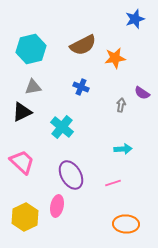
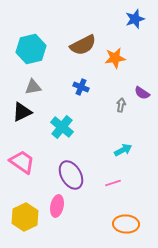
cyan arrow: moved 1 px down; rotated 24 degrees counterclockwise
pink trapezoid: rotated 8 degrees counterclockwise
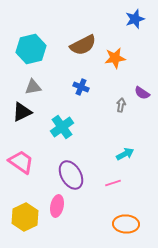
cyan cross: rotated 15 degrees clockwise
cyan arrow: moved 2 px right, 4 px down
pink trapezoid: moved 1 px left
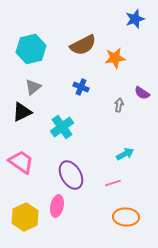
gray triangle: rotated 30 degrees counterclockwise
gray arrow: moved 2 px left
orange ellipse: moved 7 px up
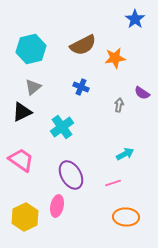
blue star: rotated 18 degrees counterclockwise
pink trapezoid: moved 2 px up
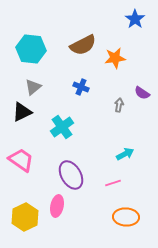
cyan hexagon: rotated 20 degrees clockwise
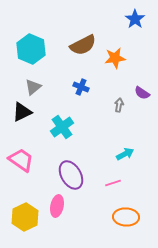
cyan hexagon: rotated 16 degrees clockwise
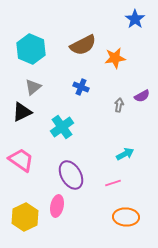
purple semicircle: moved 3 px down; rotated 63 degrees counterclockwise
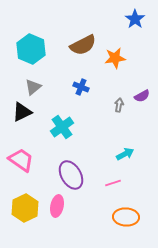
yellow hexagon: moved 9 px up
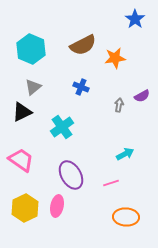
pink line: moved 2 px left
